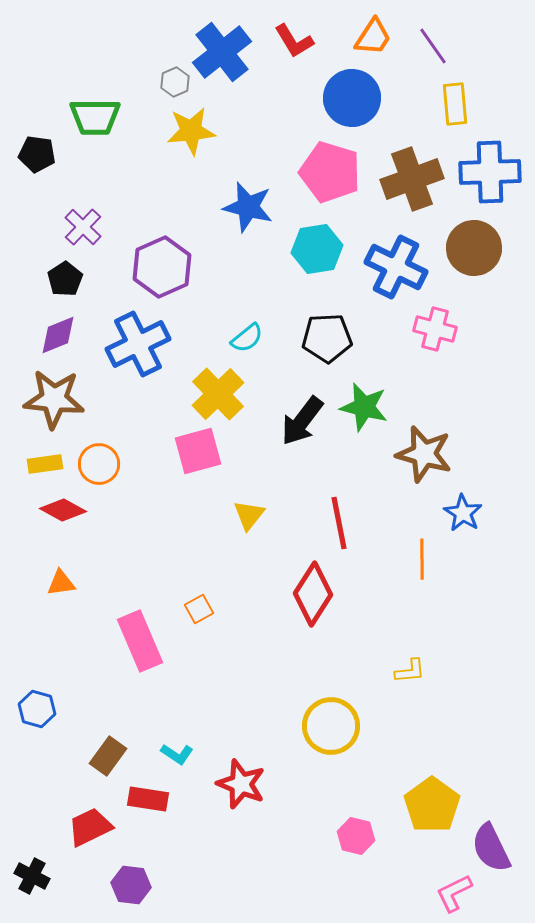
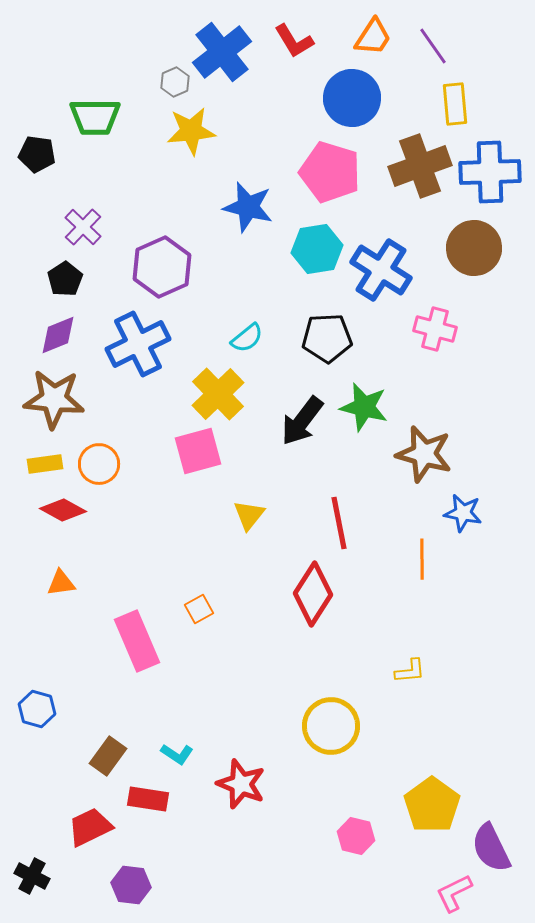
brown cross at (412, 179): moved 8 px right, 13 px up
blue cross at (396, 267): moved 15 px left, 3 px down; rotated 6 degrees clockwise
blue star at (463, 513): rotated 21 degrees counterclockwise
pink rectangle at (140, 641): moved 3 px left
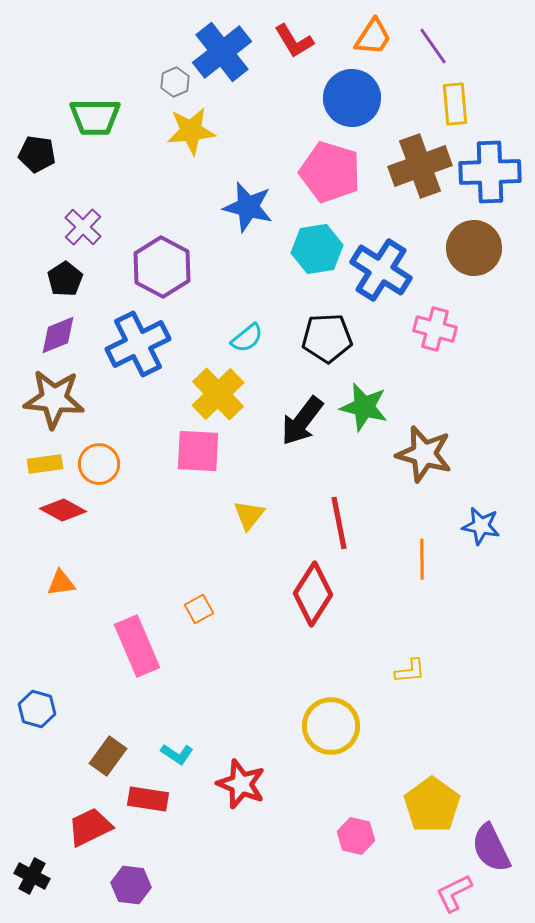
purple hexagon at (162, 267): rotated 8 degrees counterclockwise
pink square at (198, 451): rotated 18 degrees clockwise
blue star at (463, 513): moved 18 px right, 13 px down
pink rectangle at (137, 641): moved 5 px down
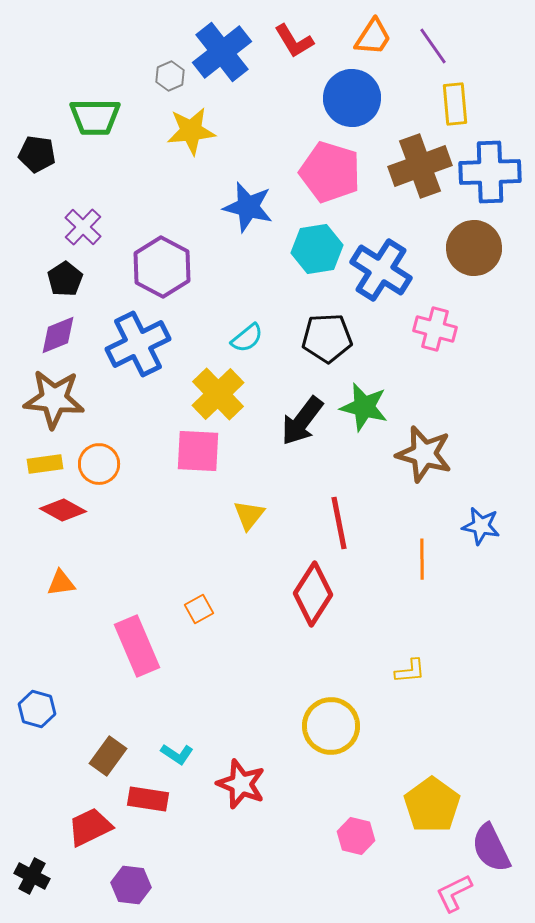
gray hexagon at (175, 82): moved 5 px left, 6 px up
